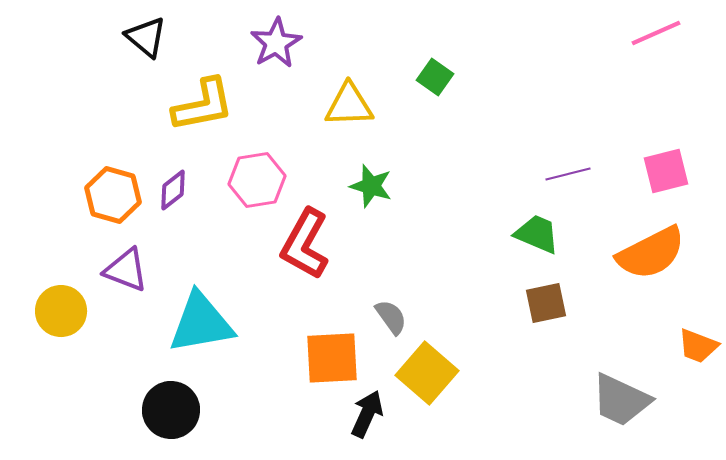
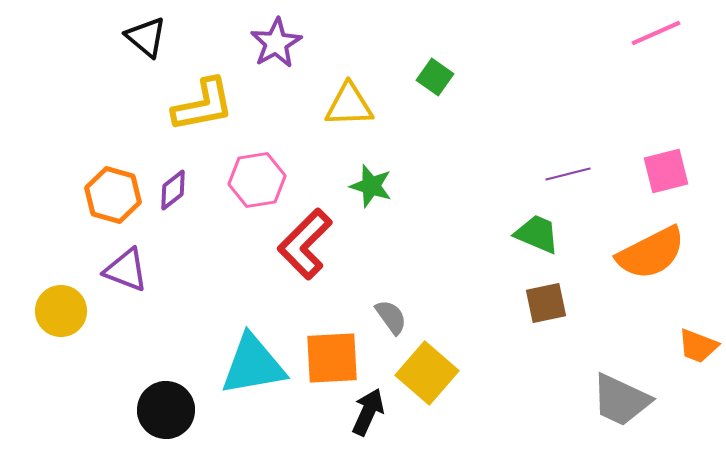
red L-shape: rotated 16 degrees clockwise
cyan triangle: moved 52 px right, 42 px down
black circle: moved 5 px left
black arrow: moved 1 px right, 2 px up
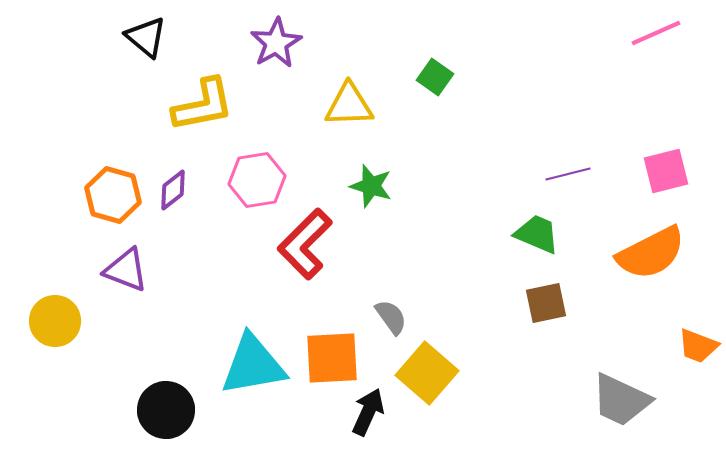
yellow circle: moved 6 px left, 10 px down
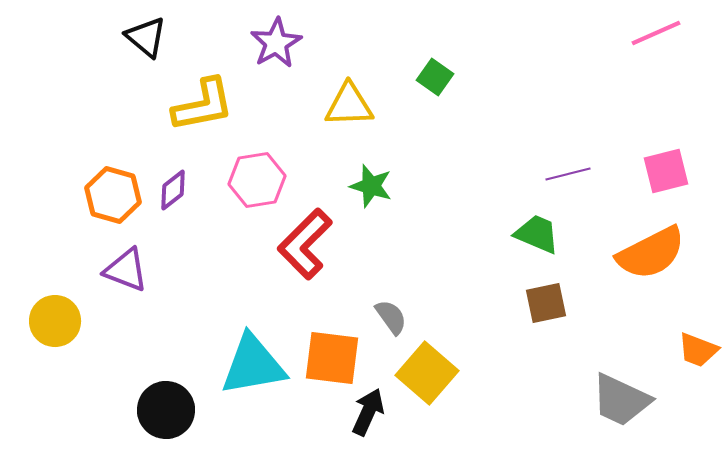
orange trapezoid: moved 4 px down
orange square: rotated 10 degrees clockwise
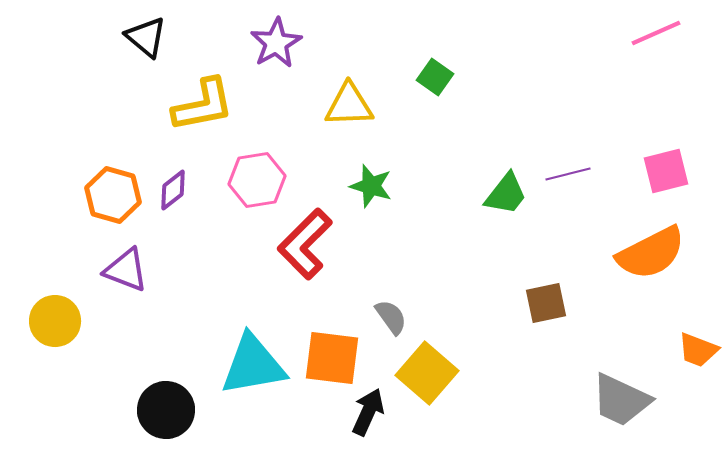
green trapezoid: moved 31 px left, 40 px up; rotated 105 degrees clockwise
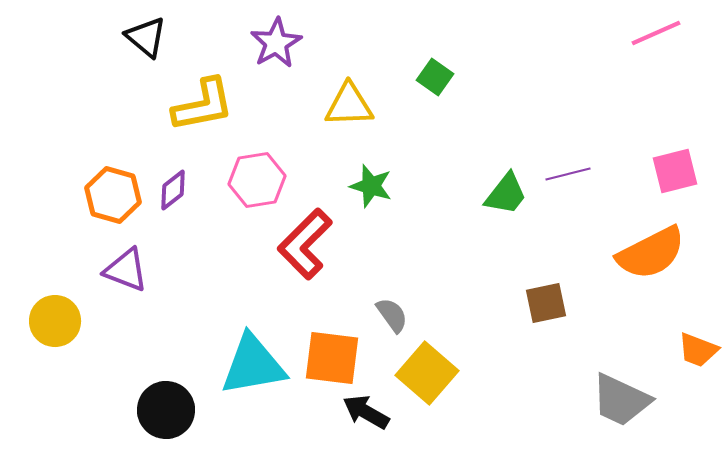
pink square: moved 9 px right
gray semicircle: moved 1 px right, 2 px up
black arrow: moved 2 px left; rotated 84 degrees counterclockwise
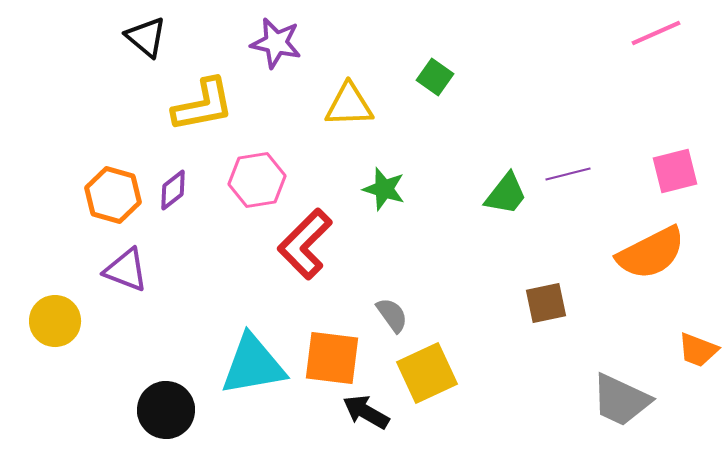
purple star: rotated 30 degrees counterclockwise
green star: moved 13 px right, 3 px down
yellow square: rotated 24 degrees clockwise
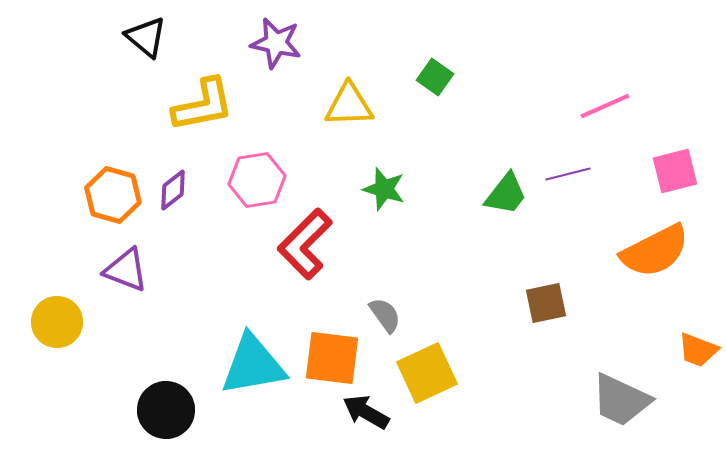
pink line: moved 51 px left, 73 px down
orange semicircle: moved 4 px right, 2 px up
gray semicircle: moved 7 px left
yellow circle: moved 2 px right, 1 px down
